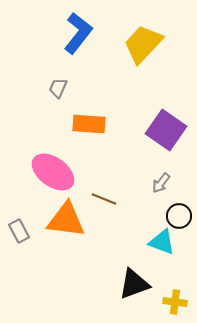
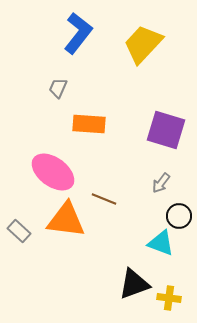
purple square: rotated 18 degrees counterclockwise
gray rectangle: rotated 20 degrees counterclockwise
cyan triangle: moved 1 px left, 1 px down
yellow cross: moved 6 px left, 4 px up
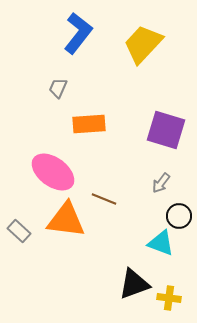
orange rectangle: rotated 8 degrees counterclockwise
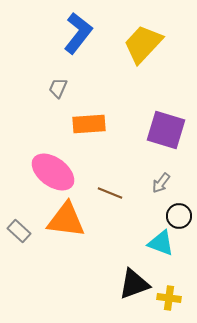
brown line: moved 6 px right, 6 px up
